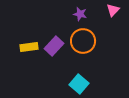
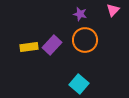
orange circle: moved 2 px right, 1 px up
purple rectangle: moved 2 px left, 1 px up
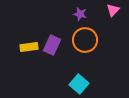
purple rectangle: rotated 18 degrees counterclockwise
